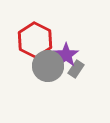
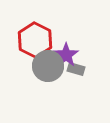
gray rectangle: rotated 72 degrees clockwise
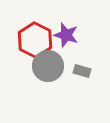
purple star: moved 20 px up; rotated 20 degrees counterclockwise
gray rectangle: moved 6 px right, 2 px down
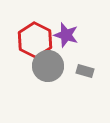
gray rectangle: moved 3 px right
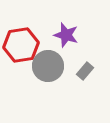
red hexagon: moved 14 px left, 5 px down; rotated 24 degrees clockwise
gray rectangle: rotated 66 degrees counterclockwise
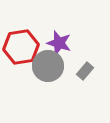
purple star: moved 7 px left, 8 px down
red hexagon: moved 2 px down
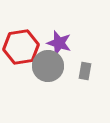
gray rectangle: rotated 30 degrees counterclockwise
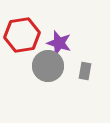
red hexagon: moved 1 px right, 12 px up
